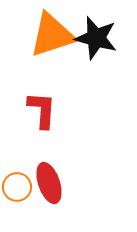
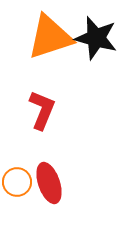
orange triangle: moved 2 px left, 2 px down
red L-shape: rotated 18 degrees clockwise
orange circle: moved 5 px up
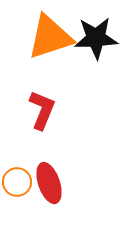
black star: rotated 18 degrees counterclockwise
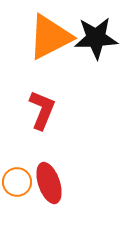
orange triangle: rotated 9 degrees counterclockwise
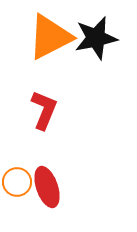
black star: rotated 9 degrees counterclockwise
red L-shape: moved 2 px right
red ellipse: moved 2 px left, 4 px down
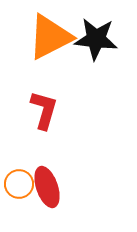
black star: moved 1 px down; rotated 18 degrees clockwise
red L-shape: rotated 6 degrees counterclockwise
orange circle: moved 2 px right, 2 px down
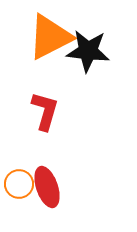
black star: moved 8 px left, 12 px down
red L-shape: moved 1 px right, 1 px down
